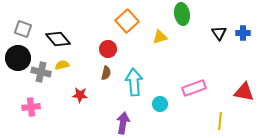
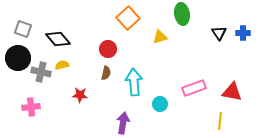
orange square: moved 1 px right, 3 px up
red triangle: moved 12 px left
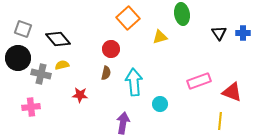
red circle: moved 3 px right
gray cross: moved 2 px down
pink rectangle: moved 5 px right, 7 px up
red triangle: rotated 10 degrees clockwise
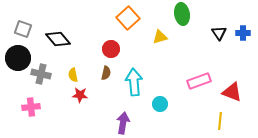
yellow semicircle: moved 11 px right, 10 px down; rotated 88 degrees counterclockwise
